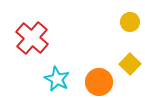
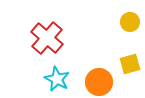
red cross: moved 15 px right
yellow square: rotated 30 degrees clockwise
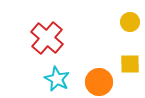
yellow square: rotated 15 degrees clockwise
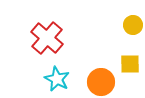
yellow circle: moved 3 px right, 3 px down
orange circle: moved 2 px right
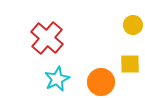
cyan star: rotated 20 degrees clockwise
